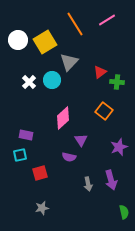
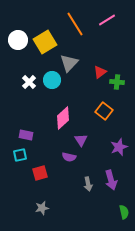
gray triangle: moved 1 px down
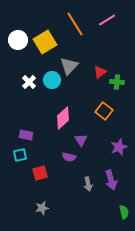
gray triangle: moved 3 px down
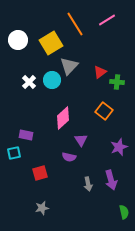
yellow square: moved 6 px right, 1 px down
cyan square: moved 6 px left, 2 px up
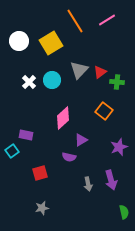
orange line: moved 3 px up
white circle: moved 1 px right, 1 px down
gray triangle: moved 10 px right, 4 px down
purple triangle: rotated 32 degrees clockwise
cyan square: moved 2 px left, 2 px up; rotated 24 degrees counterclockwise
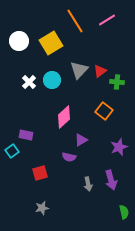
red triangle: moved 1 px up
pink diamond: moved 1 px right, 1 px up
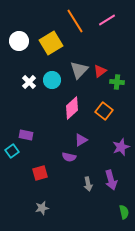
pink diamond: moved 8 px right, 9 px up
purple star: moved 2 px right
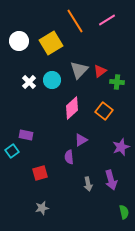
purple semicircle: rotated 72 degrees clockwise
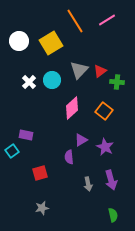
purple star: moved 16 px left; rotated 24 degrees counterclockwise
green semicircle: moved 11 px left, 3 px down
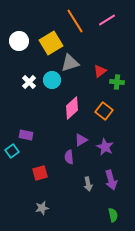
gray triangle: moved 9 px left, 7 px up; rotated 30 degrees clockwise
